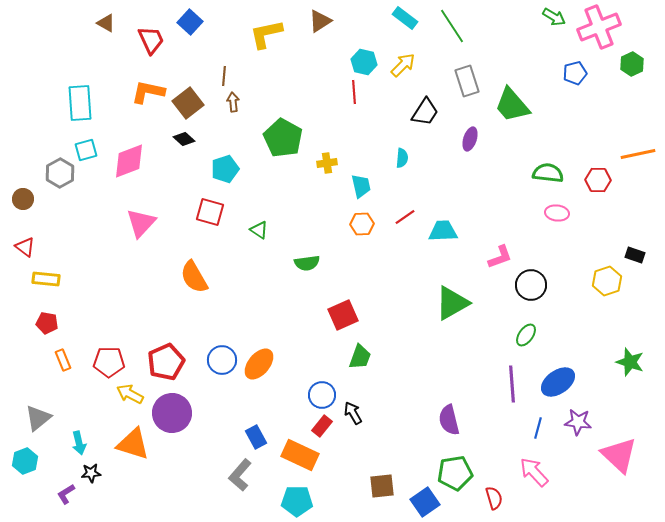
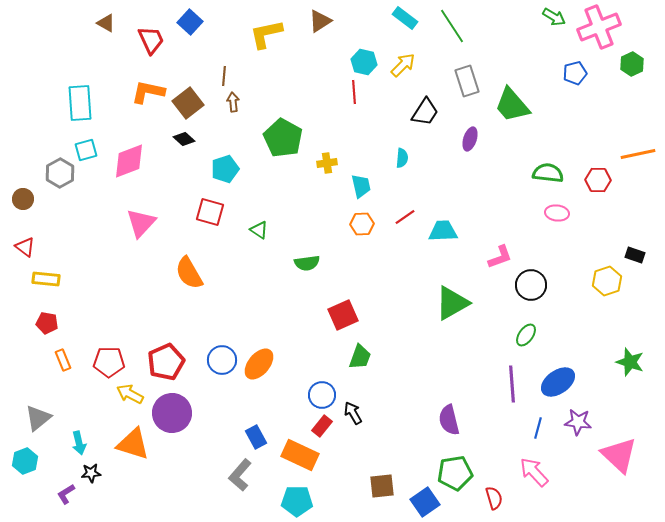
orange semicircle at (194, 277): moved 5 px left, 4 px up
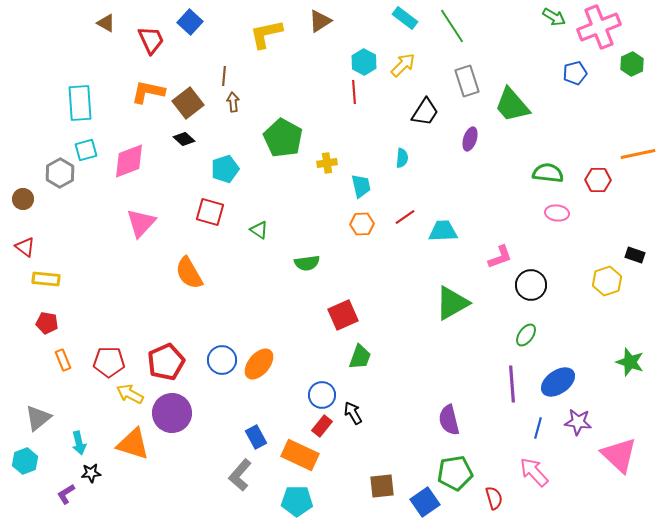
cyan hexagon at (364, 62): rotated 15 degrees clockwise
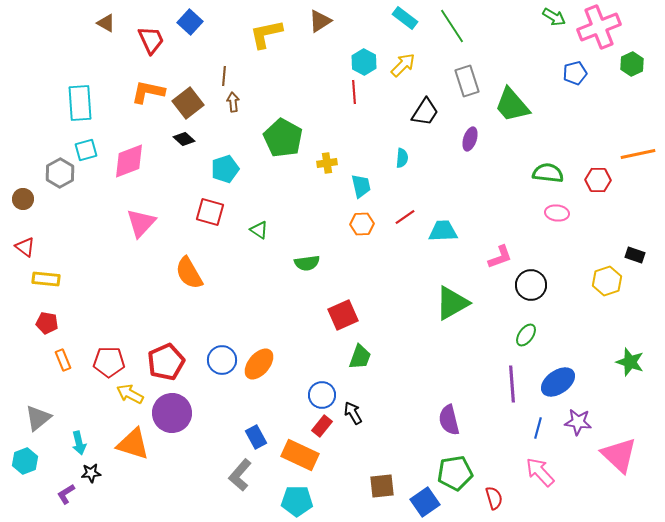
pink arrow at (534, 472): moved 6 px right
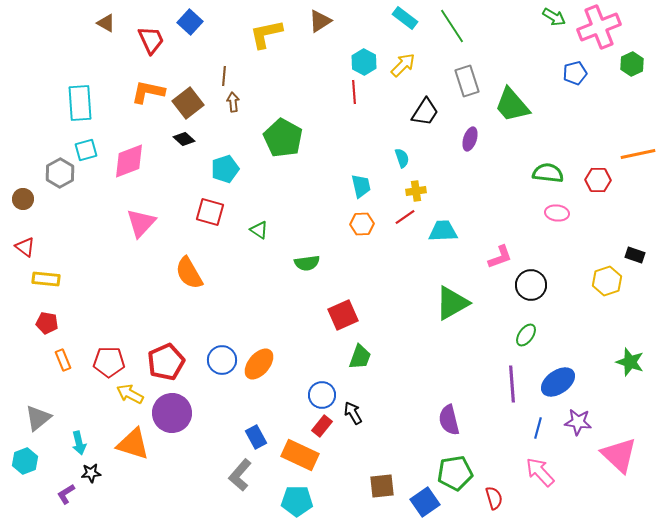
cyan semicircle at (402, 158): rotated 24 degrees counterclockwise
yellow cross at (327, 163): moved 89 px right, 28 px down
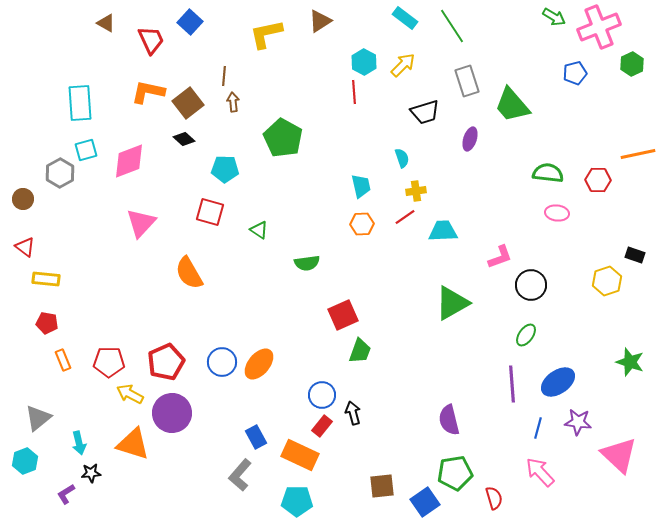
black trapezoid at (425, 112): rotated 40 degrees clockwise
cyan pentagon at (225, 169): rotated 20 degrees clockwise
green trapezoid at (360, 357): moved 6 px up
blue circle at (222, 360): moved 2 px down
black arrow at (353, 413): rotated 15 degrees clockwise
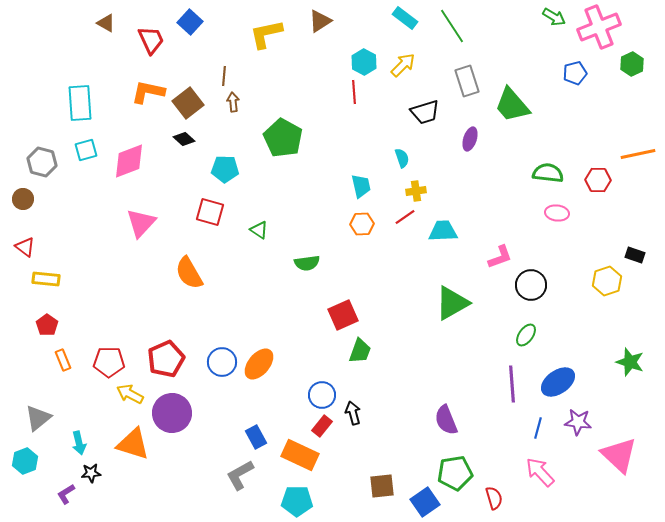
gray hexagon at (60, 173): moved 18 px left, 11 px up; rotated 16 degrees counterclockwise
red pentagon at (47, 323): moved 2 px down; rotated 25 degrees clockwise
red pentagon at (166, 362): moved 3 px up
purple semicircle at (449, 420): moved 3 px left; rotated 8 degrees counterclockwise
gray L-shape at (240, 475): rotated 20 degrees clockwise
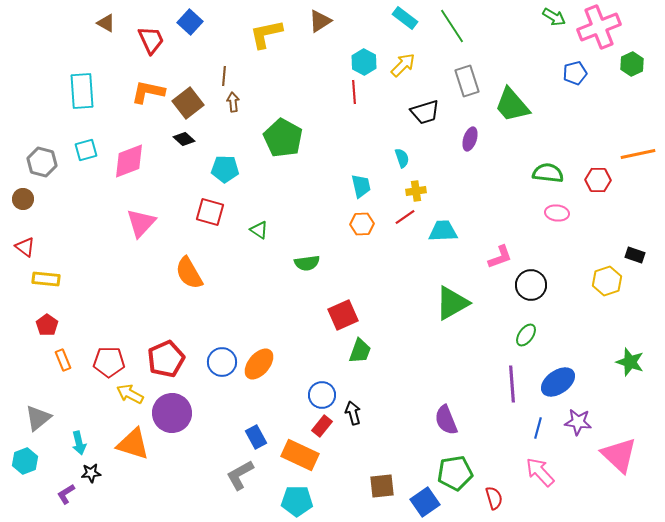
cyan rectangle at (80, 103): moved 2 px right, 12 px up
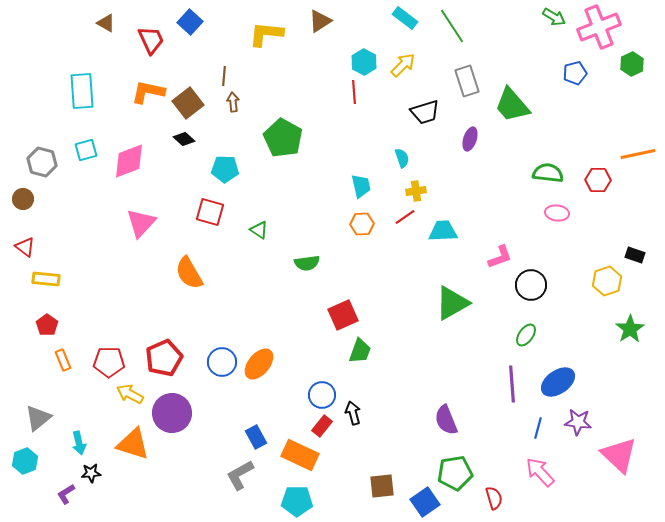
yellow L-shape at (266, 34): rotated 18 degrees clockwise
red pentagon at (166, 359): moved 2 px left, 1 px up
green star at (630, 362): moved 33 px up; rotated 20 degrees clockwise
